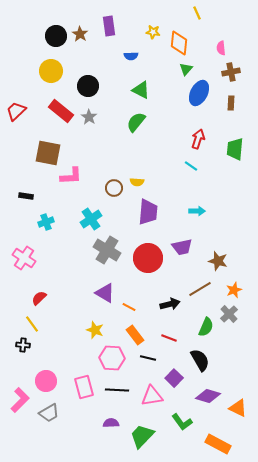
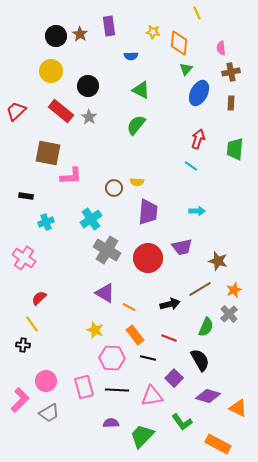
green semicircle at (136, 122): moved 3 px down
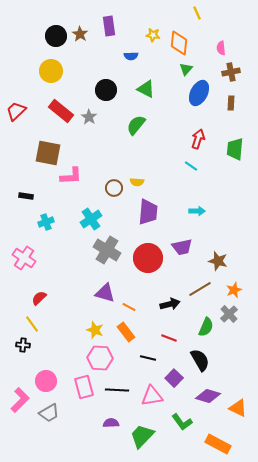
yellow star at (153, 32): moved 3 px down
black circle at (88, 86): moved 18 px right, 4 px down
green triangle at (141, 90): moved 5 px right, 1 px up
purple triangle at (105, 293): rotated 15 degrees counterclockwise
orange rectangle at (135, 335): moved 9 px left, 3 px up
pink hexagon at (112, 358): moved 12 px left
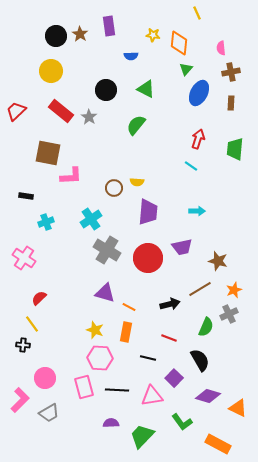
gray cross at (229, 314): rotated 18 degrees clockwise
orange rectangle at (126, 332): rotated 48 degrees clockwise
pink circle at (46, 381): moved 1 px left, 3 px up
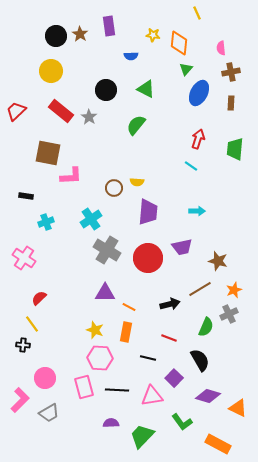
purple triangle at (105, 293): rotated 15 degrees counterclockwise
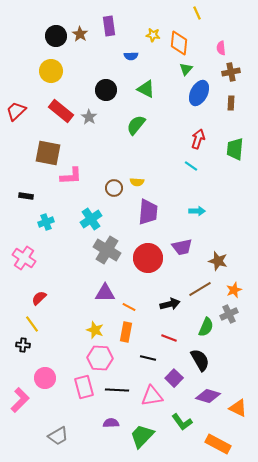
gray trapezoid at (49, 413): moved 9 px right, 23 px down
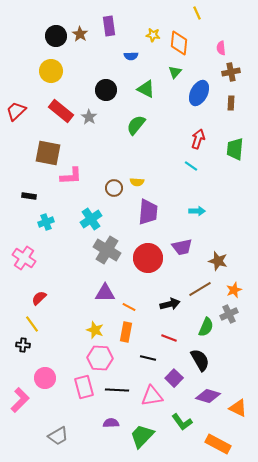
green triangle at (186, 69): moved 11 px left, 3 px down
black rectangle at (26, 196): moved 3 px right
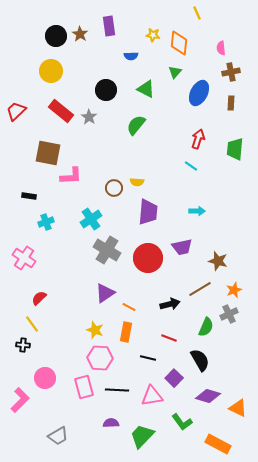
purple triangle at (105, 293): rotated 35 degrees counterclockwise
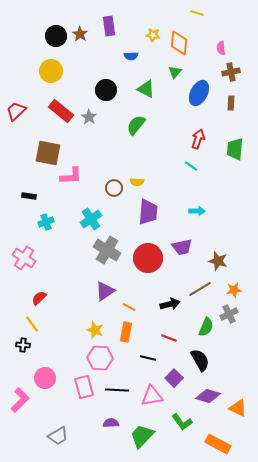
yellow line at (197, 13): rotated 48 degrees counterclockwise
orange star at (234, 290): rotated 14 degrees clockwise
purple triangle at (105, 293): moved 2 px up
